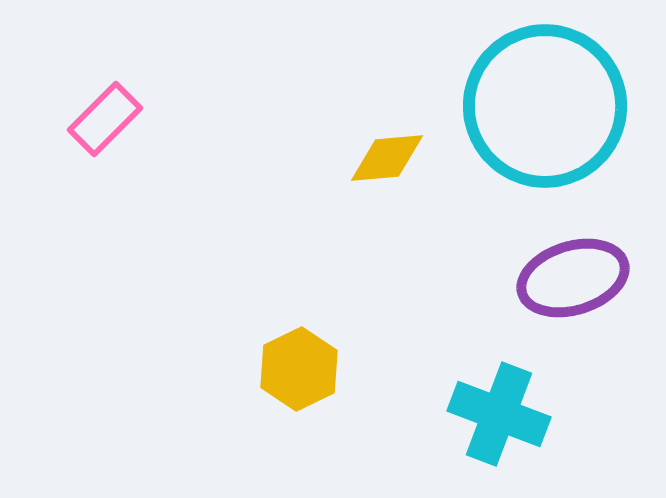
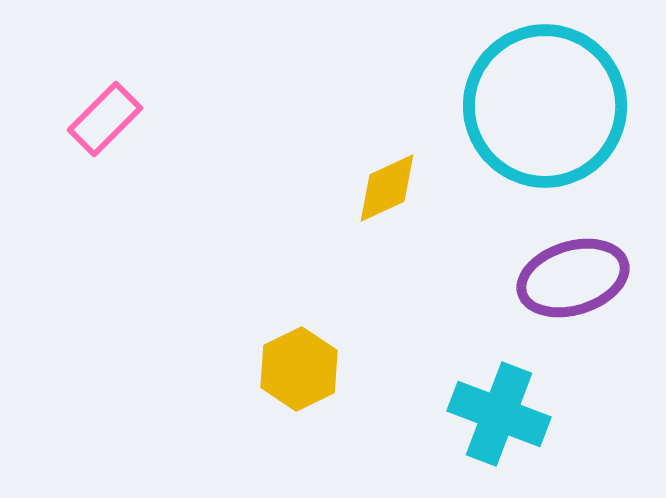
yellow diamond: moved 30 px down; rotated 20 degrees counterclockwise
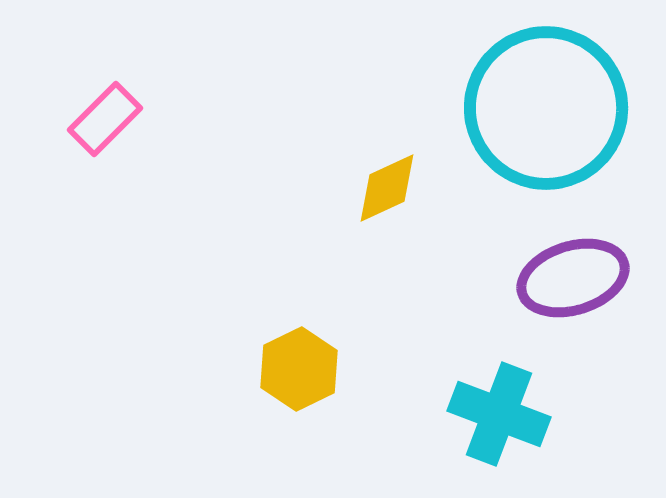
cyan circle: moved 1 px right, 2 px down
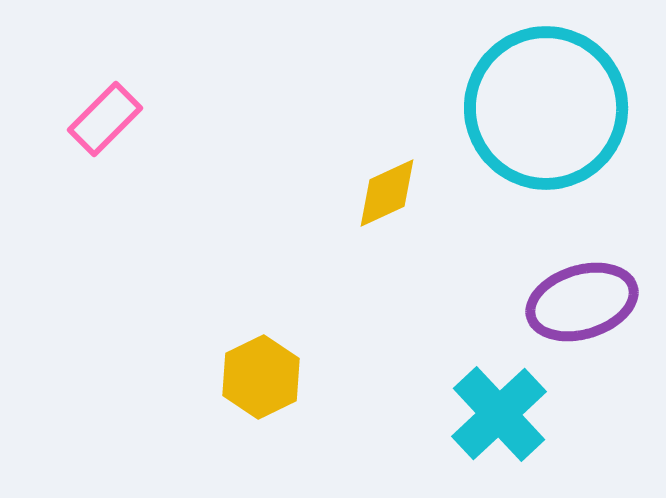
yellow diamond: moved 5 px down
purple ellipse: moved 9 px right, 24 px down
yellow hexagon: moved 38 px left, 8 px down
cyan cross: rotated 26 degrees clockwise
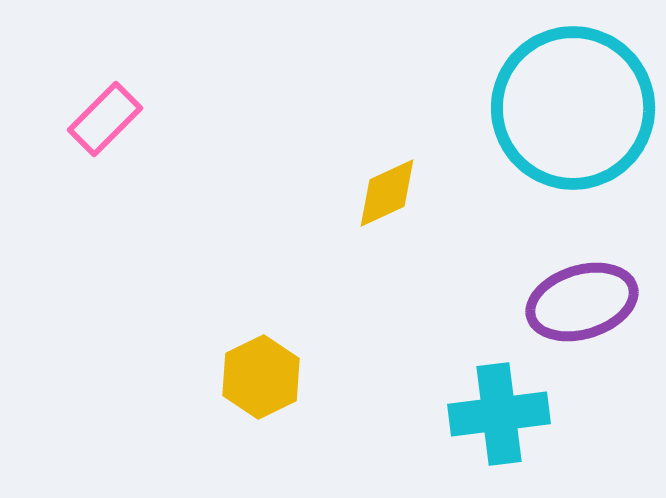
cyan circle: moved 27 px right
cyan cross: rotated 36 degrees clockwise
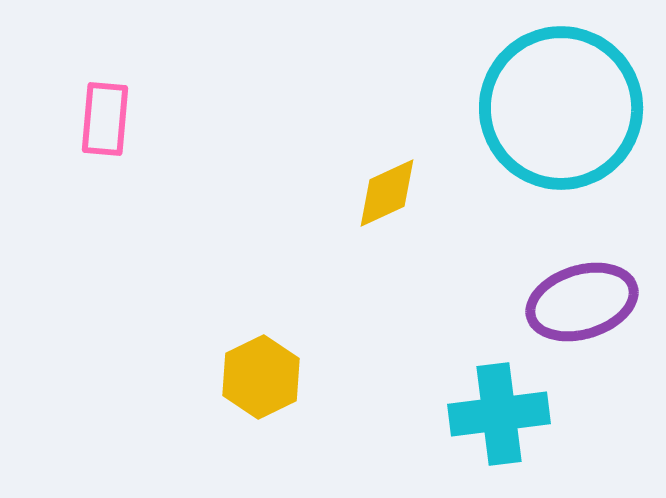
cyan circle: moved 12 px left
pink rectangle: rotated 40 degrees counterclockwise
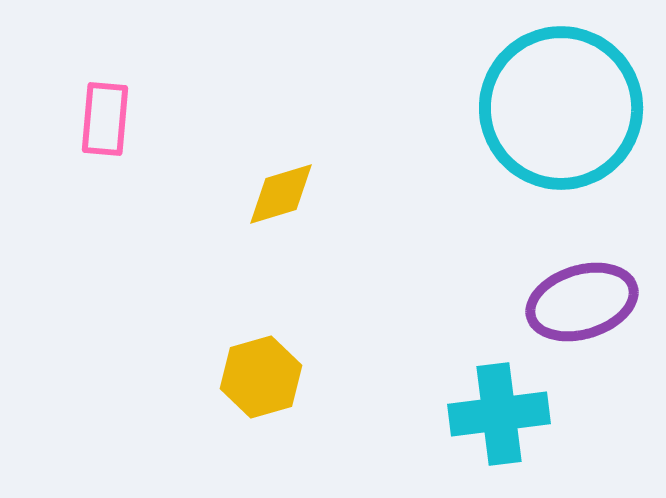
yellow diamond: moved 106 px left, 1 px down; rotated 8 degrees clockwise
yellow hexagon: rotated 10 degrees clockwise
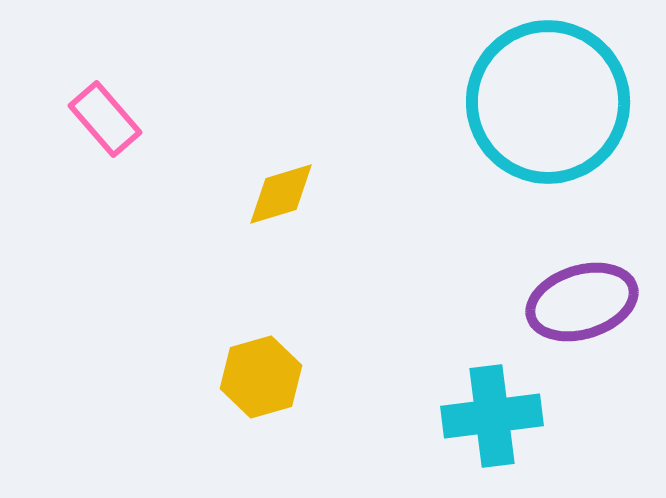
cyan circle: moved 13 px left, 6 px up
pink rectangle: rotated 46 degrees counterclockwise
cyan cross: moved 7 px left, 2 px down
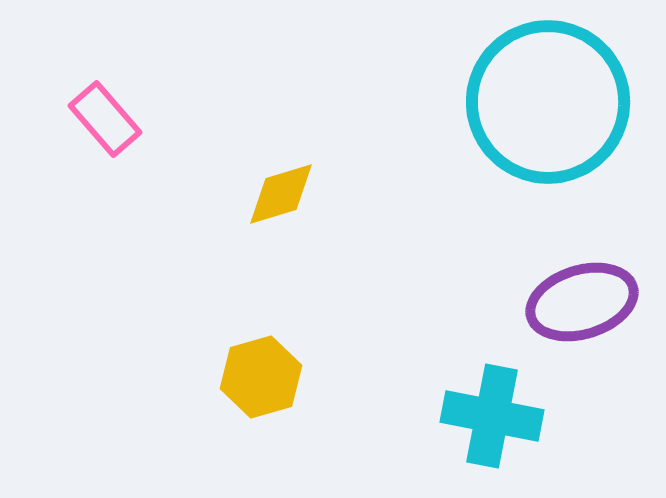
cyan cross: rotated 18 degrees clockwise
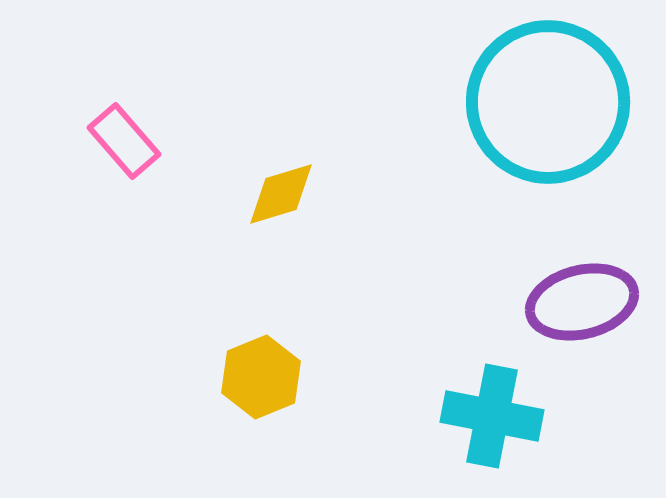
pink rectangle: moved 19 px right, 22 px down
purple ellipse: rotated 3 degrees clockwise
yellow hexagon: rotated 6 degrees counterclockwise
